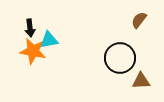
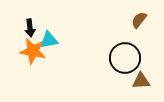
black circle: moved 5 px right
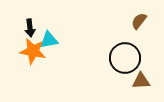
brown semicircle: moved 1 px down
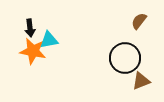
brown triangle: rotated 18 degrees counterclockwise
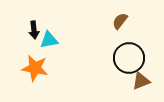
brown semicircle: moved 19 px left
black arrow: moved 4 px right, 2 px down
orange star: moved 2 px right, 17 px down
black circle: moved 4 px right
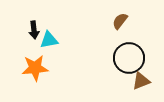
orange star: rotated 16 degrees counterclockwise
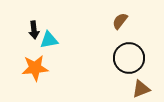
brown triangle: moved 8 px down
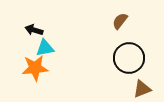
black arrow: rotated 114 degrees clockwise
cyan triangle: moved 4 px left, 8 px down
brown triangle: moved 1 px right
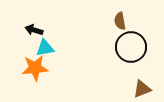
brown semicircle: rotated 48 degrees counterclockwise
black circle: moved 2 px right, 11 px up
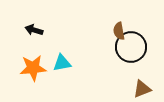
brown semicircle: moved 1 px left, 10 px down
cyan triangle: moved 17 px right, 15 px down
orange star: moved 2 px left
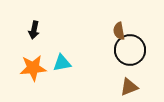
black arrow: rotated 96 degrees counterclockwise
black circle: moved 1 px left, 3 px down
brown triangle: moved 13 px left, 2 px up
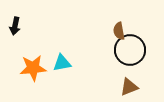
black arrow: moved 19 px left, 4 px up
